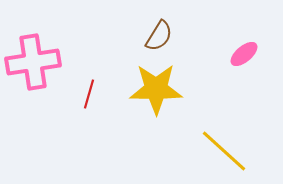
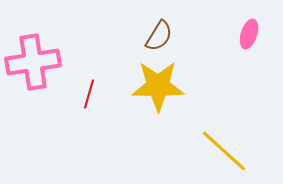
pink ellipse: moved 5 px right, 20 px up; rotated 32 degrees counterclockwise
yellow star: moved 2 px right, 3 px up
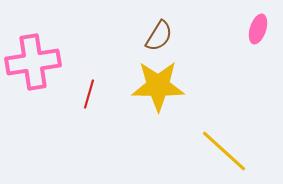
pink ellipse: moved 9 px right, 5 px up
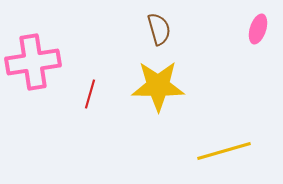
brown semicircle: moved 7 px up; rotated 48 degrees counterclockwise
red line: moved 1 px right
yellow line: rotated 58 degrees counterclockwise
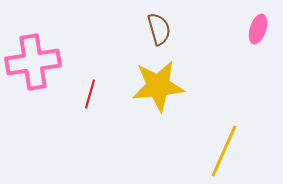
yellow star: rotated 6 degrees counterclockwise
yellow line: rotated 50 degrees counterclockwise
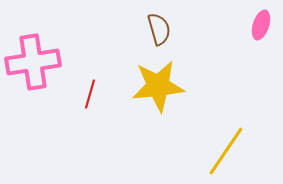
pink ellipse: moved 3 px right, 4 px up
yellow line: moved 2 px right; rotated 10 degrees clockwise
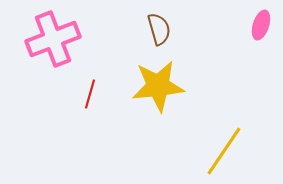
pink cross: moved 20 px right, 23 px up; rotated 12 degrees counterclockwise
yellow line: moved 2 px left
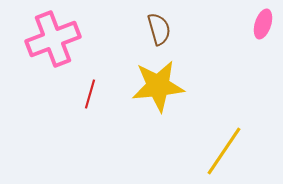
pink ellipse: moved 2 px right, 1 px up
